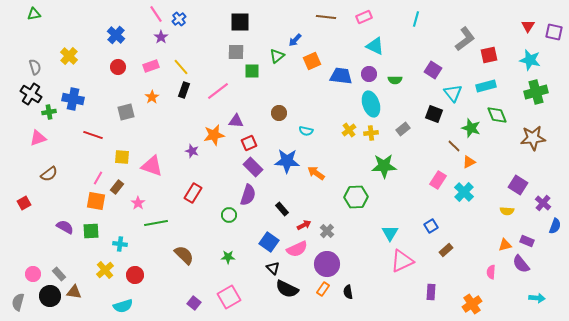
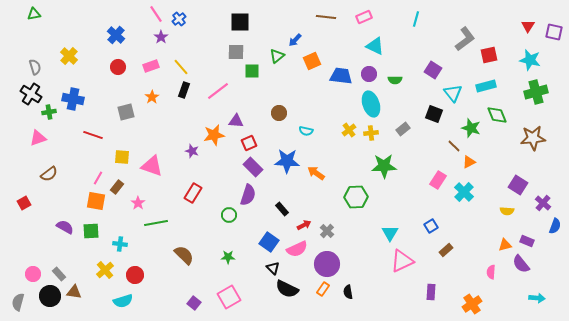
cyan semicircle at (123, 306): moved 5 px up
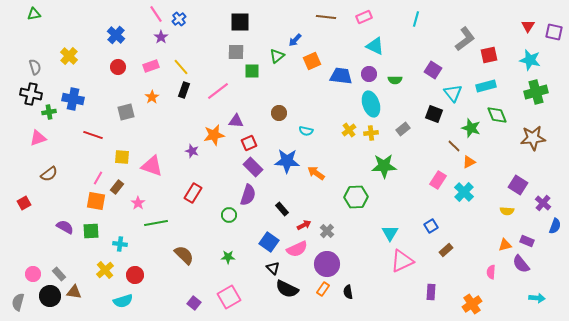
black cross at (31, 94): rotated 20 degrees counterclockwise
